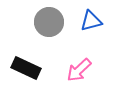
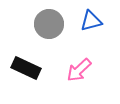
gray circle: moved 2 px down
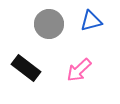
black rectangle: rotated 12 degrees clockwise
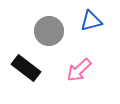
gray circle: moved 7 px down
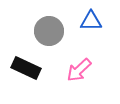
blue triangle: rotated 15 degrees clockwise
black rectangle: rotated 12 degrees counterclockwise
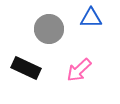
blue triangle: moved 3 px up
gray circle: moved 2 px up
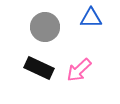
gray circle: moved 4 px left, 2 px up
black rectangle: moved 13 px right
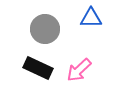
gray circle: moved 2 px down
black rectangle: moved 1 px left
